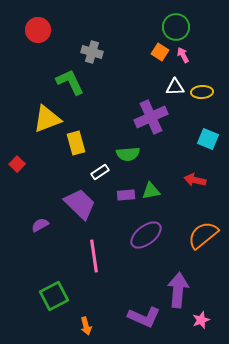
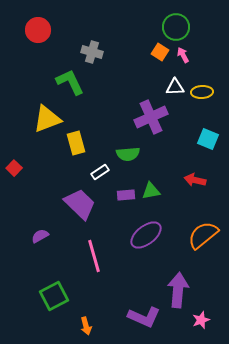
red square: moved 3 px left, 4 px down
purple semicircle: moved 11 px down
pink line: rotated 8 degrees counterclockwise
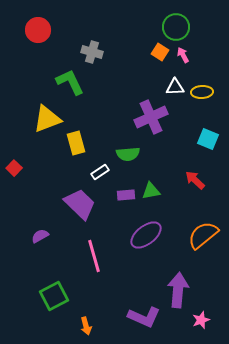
red arrow: rotated 30 degrees clockwise
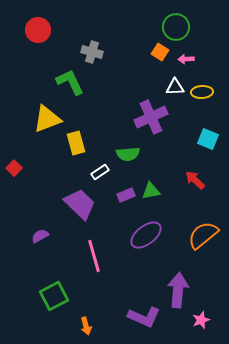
pink arrow: moved 3 px right, 4 px down; rotated 63 degrees counterclockwise
purple rectangle: rotated 18 degrees counterclockwise
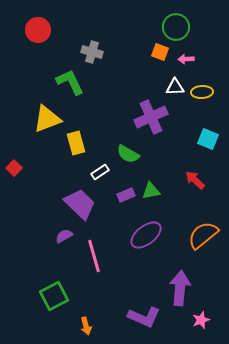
orange square: rotated 12 degrees counterclockwise
green semicircle: rotated 35 degrees clockwise
purple semicircle: moved 24 px right
purple arrow: moved 2 px right, 2 px up
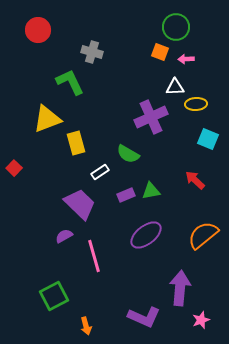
yellow ellipse: moved 6 px left, 12 px down
